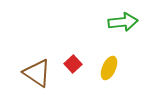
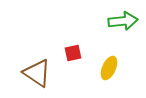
green arrow: moved 1 px up
red square: moved 11 px up; rotated 30 degrees clockwise
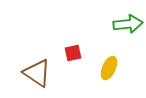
green arrow: moved 5 px right, 3 px down
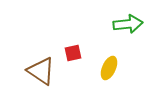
brown triangle: moved 4 px right, 2 px up
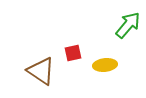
green arrow: moved 1 px down; rotated 44 degrees counterclockwise
yellow ellipse: moved 4 px left, 3 px up; rotated 60 degrees clockwise
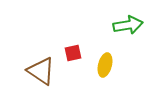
green arrow: rotated 40 degrees clockwise
yellow ellipse: rotated 70 degrees counterclockwise
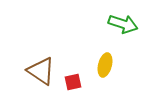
green arrow: moved 5 px left, 1 px up; rotated 28 degrees clockwise
red square: moved 29 px down
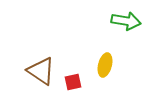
green arrow: moved 3 px right, 3 px up; rotated 8 degrees counterclockwise
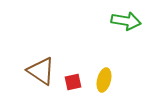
yellow ellipse: moved 1 px left, 15 px down
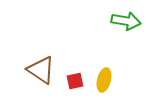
brown triangle: moved 1 px up
red square: moved 2 px right, 1 px up
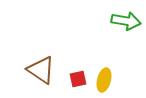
red square: moved 3 px right, 2 px up
